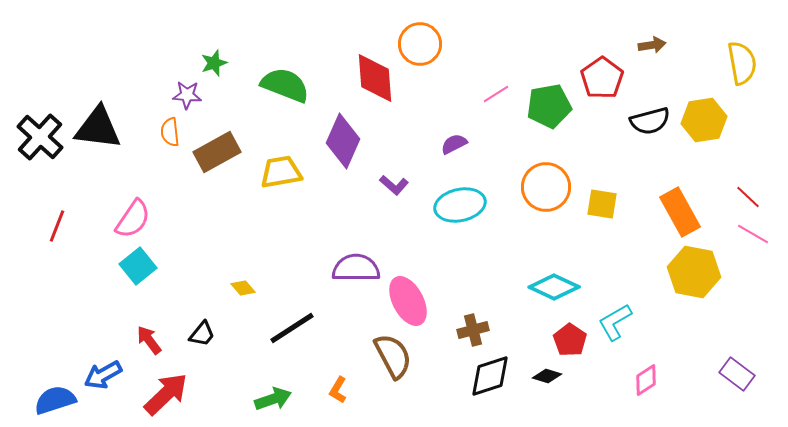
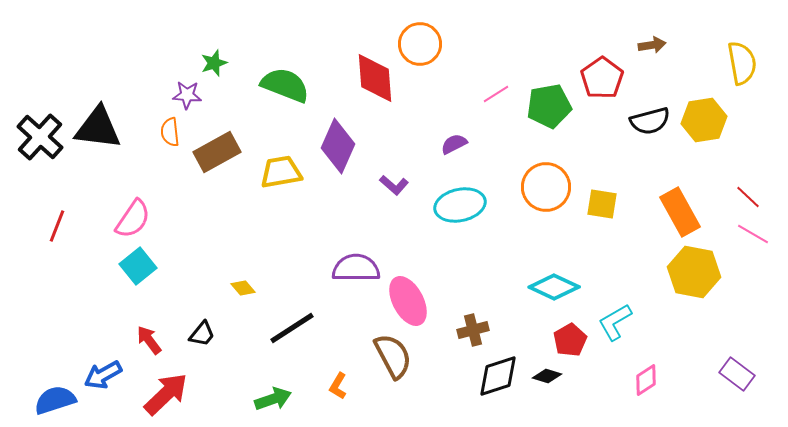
purple diamond at (343, 141): moved 5 px left, 5 px down
red pentagon at (570, 340): rotated 8 degrees clockwise
black diamond at (490, 376): moved 8 px right
orange L-shape at (338, 390): moved 4 px up
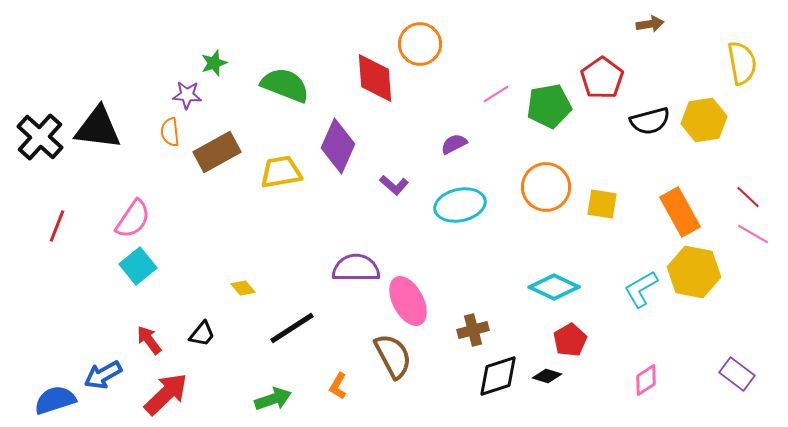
brown arrow at (652, 45): moved 2 px left, 21 px up
cyan L-shape at (615, 322): moved 26 px right, 33 px up
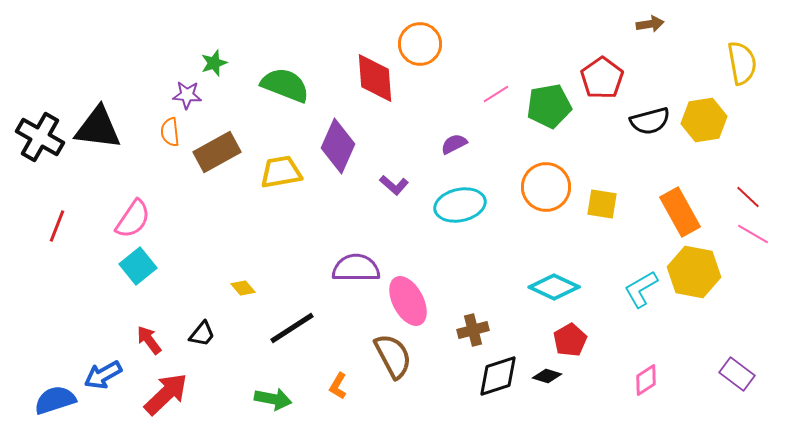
black cross at (40, 137): rotated 12 degrees counterclockwise
green arrow at (273, 399): rotated 30 degrees clockwise
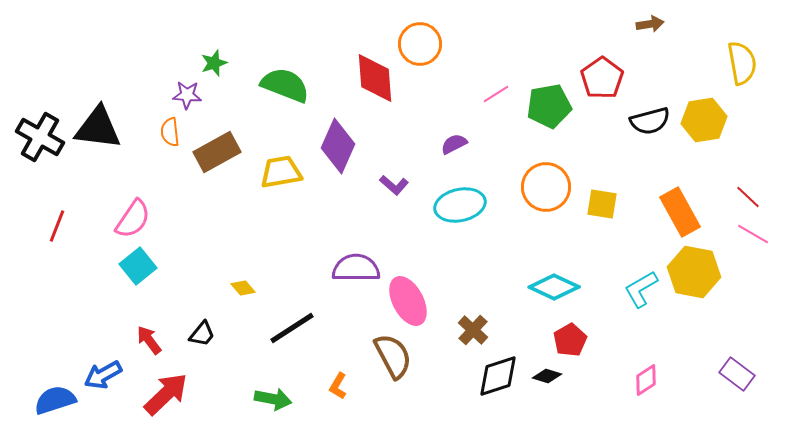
brown cross at (473, 330): rotated 32 degrees counterclockwise
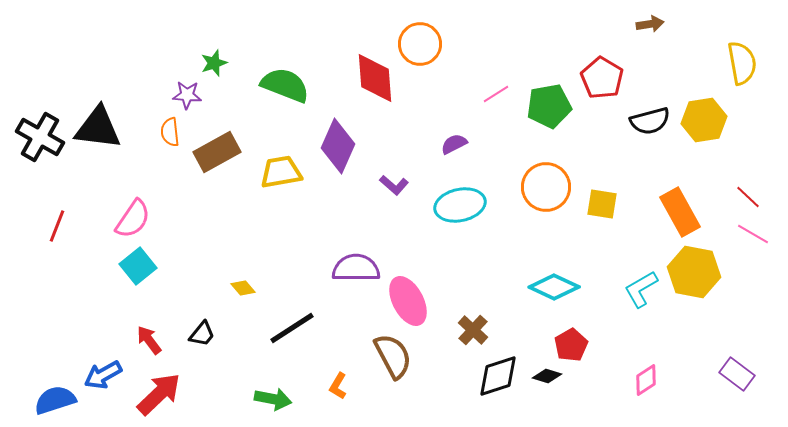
red pentagon at (602, 78): rotated 6 degrees counterclockwise
red pentagon at (570, 340): moved 1 px right, 5 px down
red arrow at (166, 394): moved 7 px left
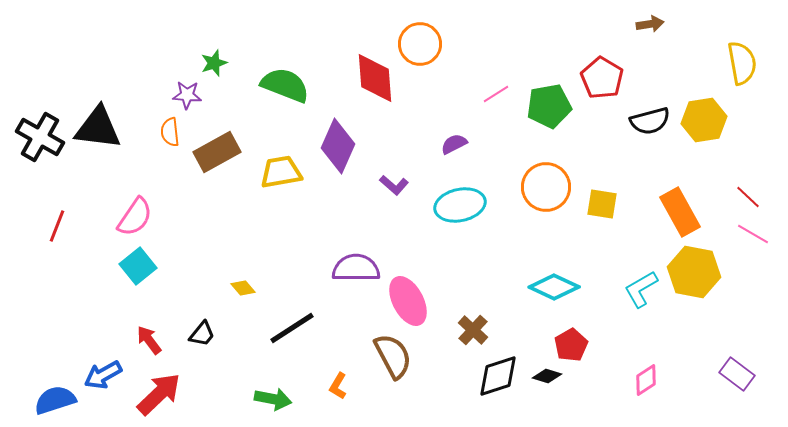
pink semicircle at (133, 219): moved 2 px right, 2 px up
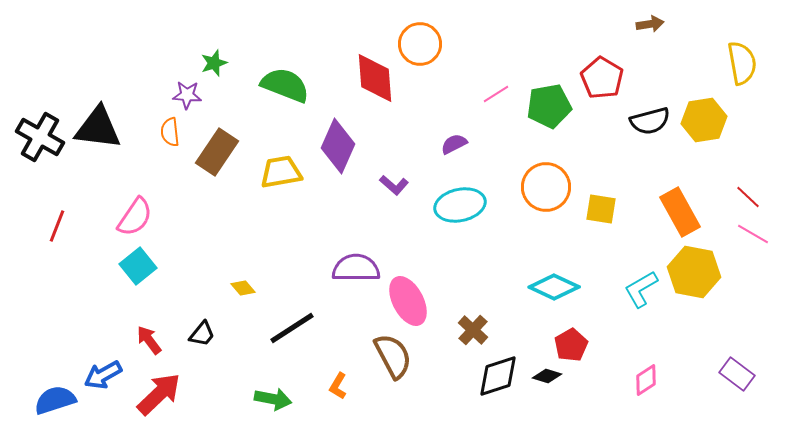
brown rectangle at (217, 152): rotated 27 degrees counterclockwise
yellow square at (602, 204): moved 1 px left, 5 px down
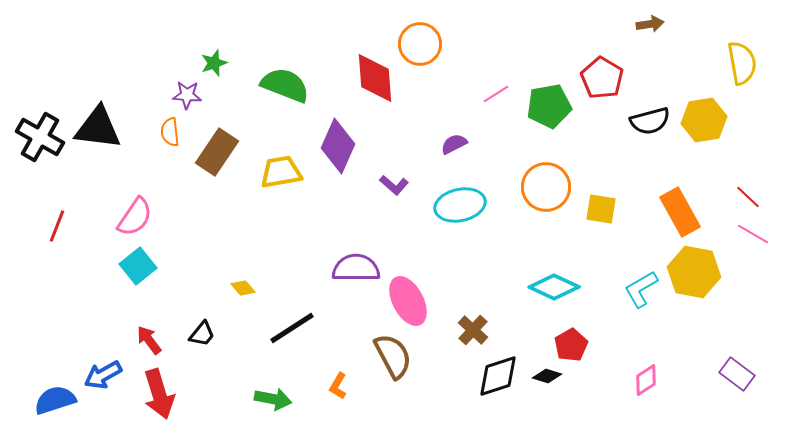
red arrow at (159, 394): rotated 117 degrees clockwise
